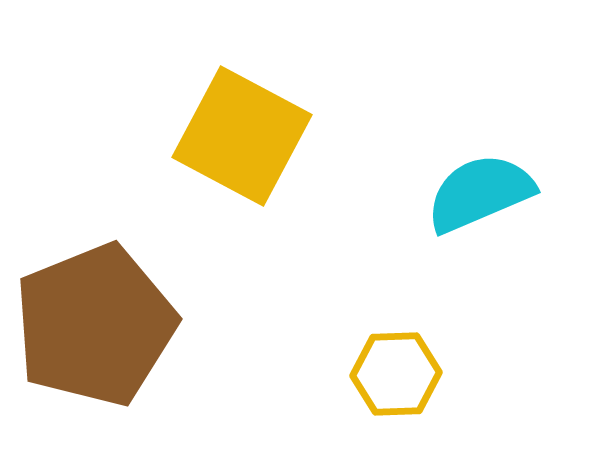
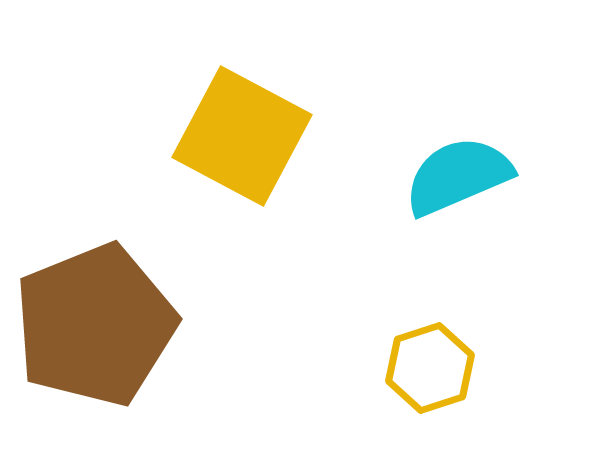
cyan semicircle: moved 22 px left, 17 px up
yellow hexagon: moved 34 px right, 6 px up; rotated 16 degrees counterclockwise
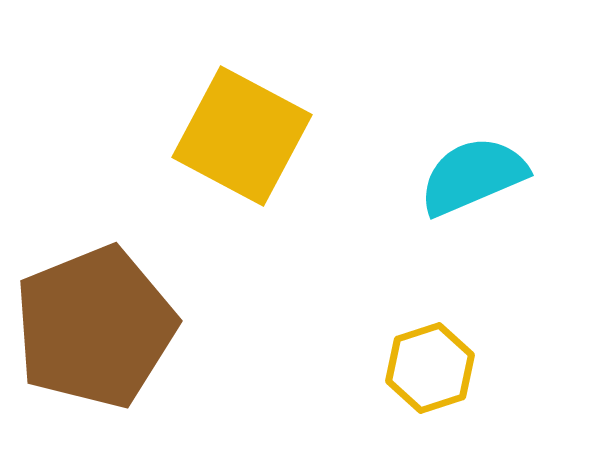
cyan semicircle: moved 15 px right
brown pentagon: moved 2 px down
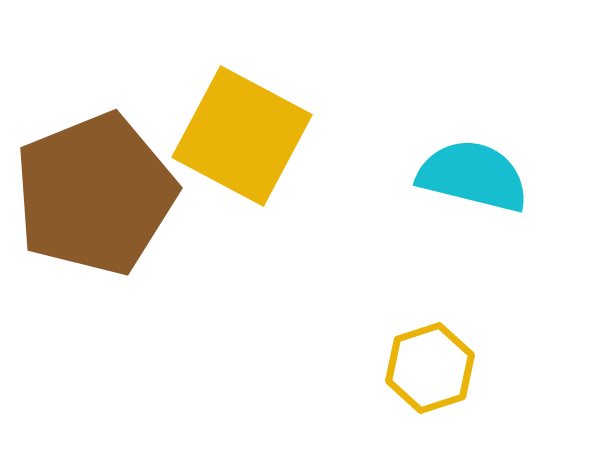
cyan semicircle: rotated 37 degrees clockwise
brown pentagon: moved 133 px up
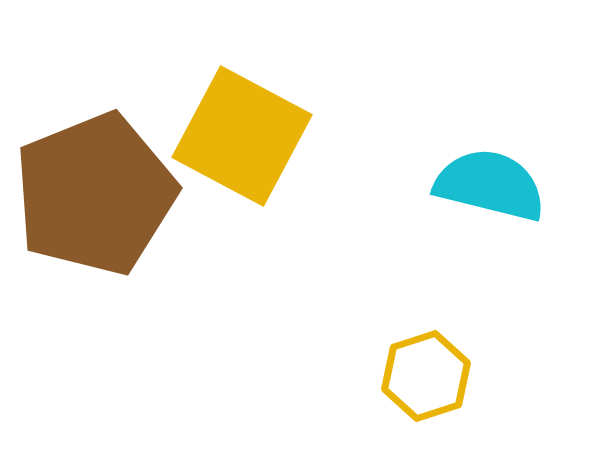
cyan semicircle: moved 17 px right, 9 px down
yellow hexagon: moved 4 px left, 8 px down
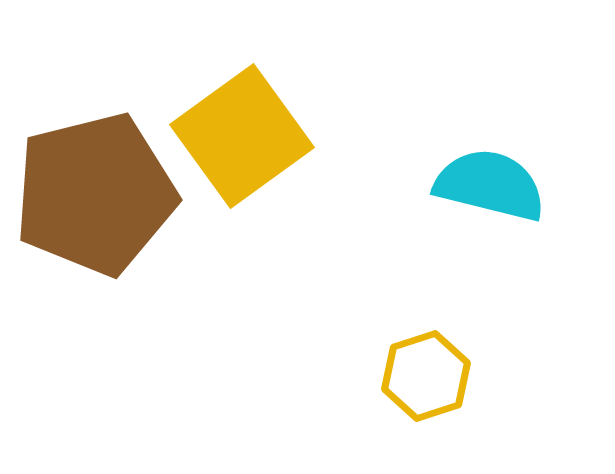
yellow square: rotated 26 degrees clockwise
brown pentagon: rotated 8 degrees clockwise
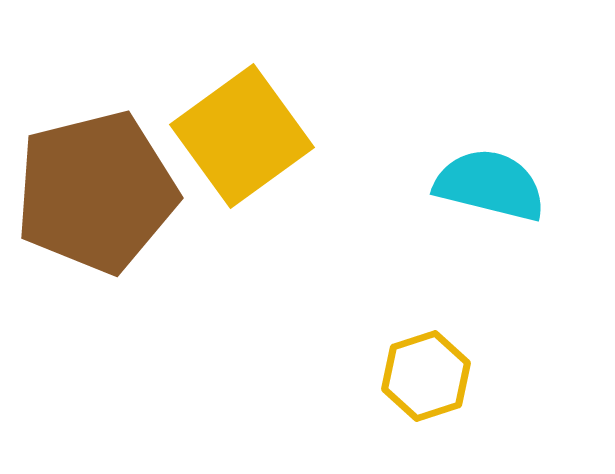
brown pentagon: moved 1 px right, 2 px up
